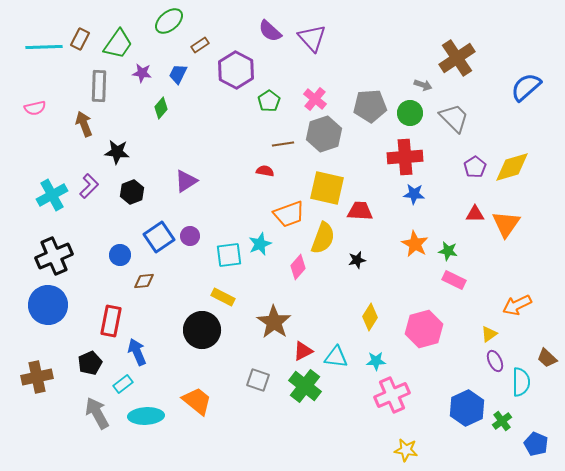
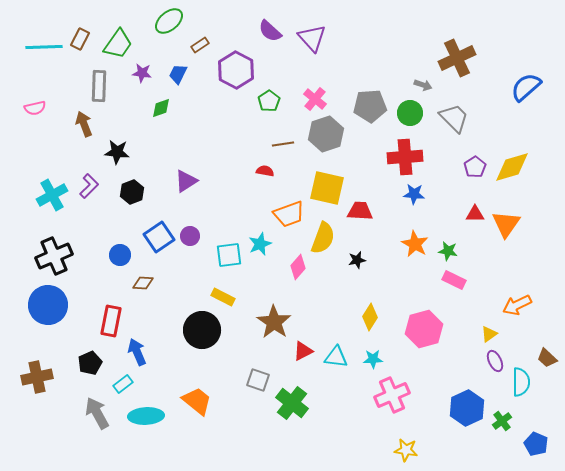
brown cross at (457, 58): rotated 9 degrees clockwise
green diamond at (161, 108): rotated 30 degrees clockwise
gray hexagon at (324, 134): moved 2 px right
brown diamond at (144, 281): moved 1 px left, 2 px down; rotated 10 degrees clockwise
cyan star at (376, 361): moved 3 px left, 2 px up
green cross at (305, 386): moved 13 px left, 17 px down
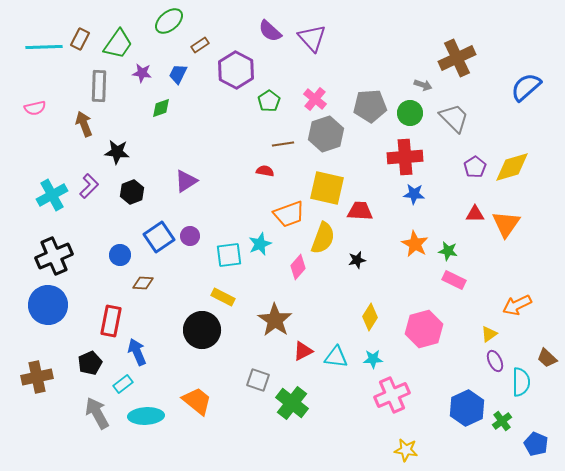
brown star at (274, 322): moved 1 px right, 2 px up
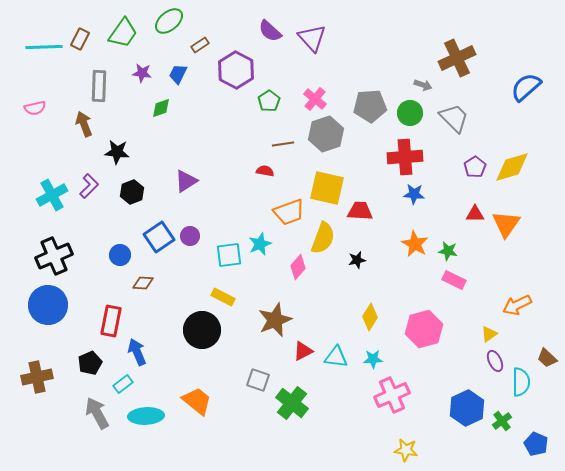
green trapezoid at (118, 44): moved 5 px right, 11 px up
orange trapezoid at (289, 214): moved 2 px up
brown star at (275, 320): rotated 16 degrees clockwise
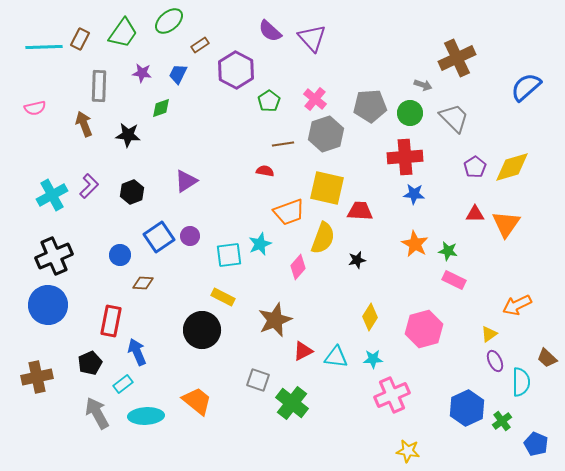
black star at (117, 152): moved 11 px right, 17 px up
yellow star at (406, 450): moved 2 px right, 1 px down
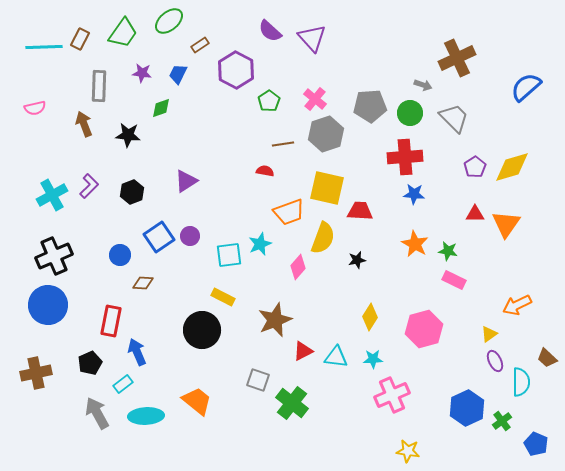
brown cross at (37, 377): moved 1 px left, 4 px up
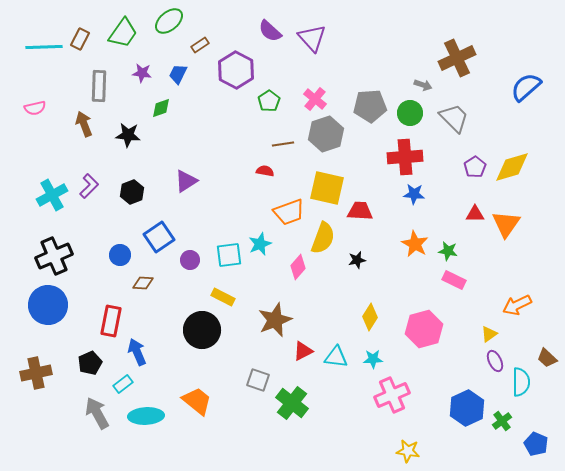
purple circle at (190, 236): moved 24 px down
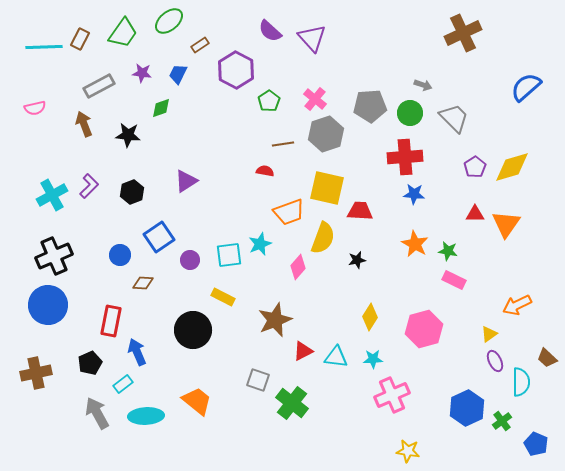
brown cross at (457, 58): moved 6 px right, 25 px up
gray rectangle at (99, 86): rotated 60 degrees clockwise
black circle at (202, 330): moved 9 px left
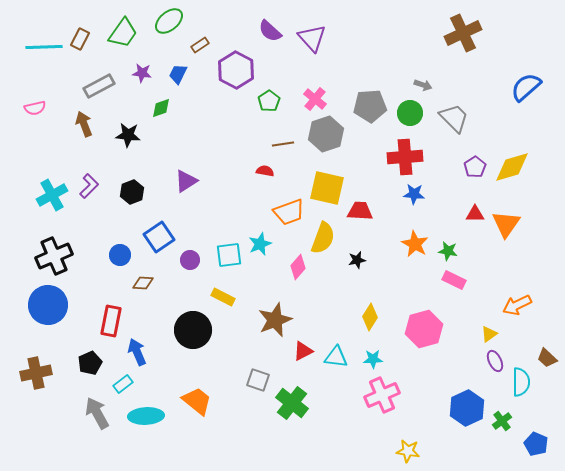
pink cross at (392, 395): moved 10 px left
